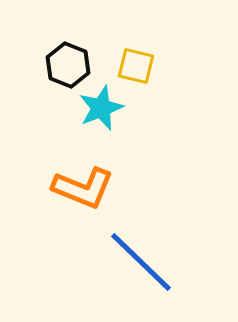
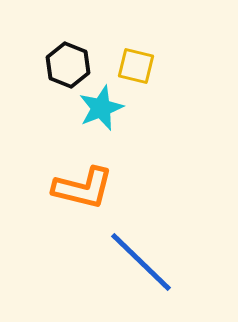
orange L-shape: rotated 8 degrees counterclockwise
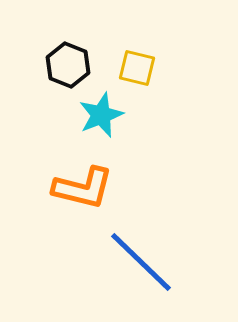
yellow square: moved 1 px right, 2 px down
cyan star: moved 7 px down
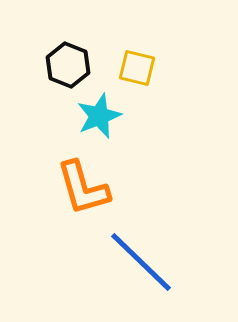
cyan star: moved 2 px left, 1 px down
orange L-shape: rotated 60 degrees clockwise
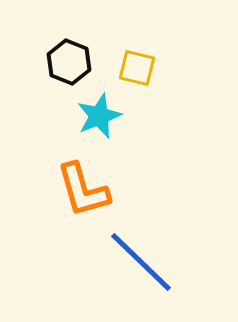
black hexagon: moved 1 px right, 3 px up
orange L-shape: moved 2 px down
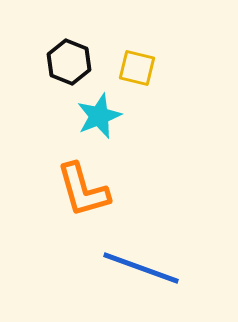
blue line: moved 6 px down; rotated 24 degrees counterclockwise
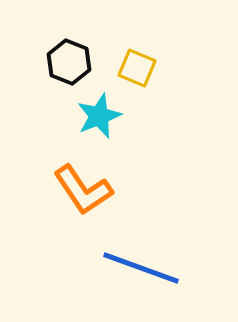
yellow square: rotated 9 degrees clockwise
orange L-shape: rotated 18 degrees counterclockwise
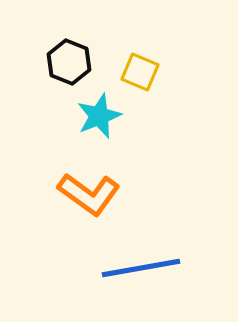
yellow square: moved 3 px right, 4 px down
orange L-shape: moved 6 px right, 4 px down; rotated 20 degrees counterclockwise
blue line: rotated 30 degrees counterclockwise
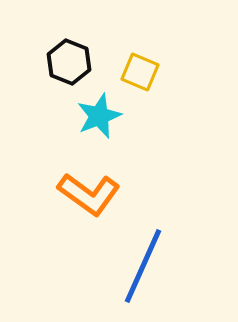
blue line: moved 2 px right, 2 px up; rotated 56 degrees counterclockwise
